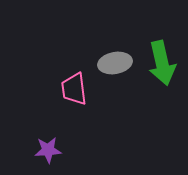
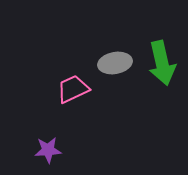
pink trapezoid: moved 1 px left; rotated 72 degrees clockwise
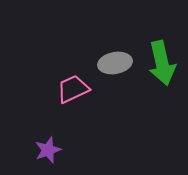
purple star: rotated 16 degrees counterclockwise
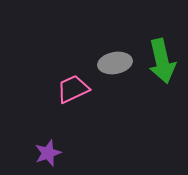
green arrow: moved 2 px up
purple star: moved 3 px down
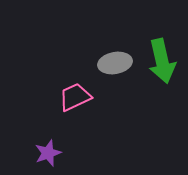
pink trapezoid: moved 2 px right, 8 px down
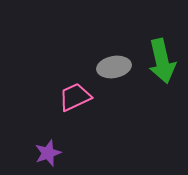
gray ellipse: moved 1 px left, 4 px down
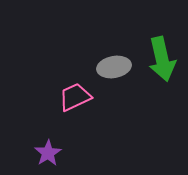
green arrow: moved 2 px up
purple star: rotated 12 degrees counterclockwise
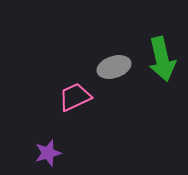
gray ellipse: rotated 8 degrees counterclockwise
purple star: rotated 16 degrees clockwise
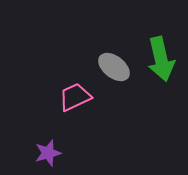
green arrow: moved 1 px left
gray ellipse: rotated 56 degrees clockwise
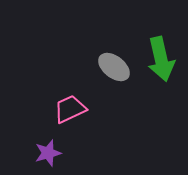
pink trapezoid: moved 5 px left, 12 px down
